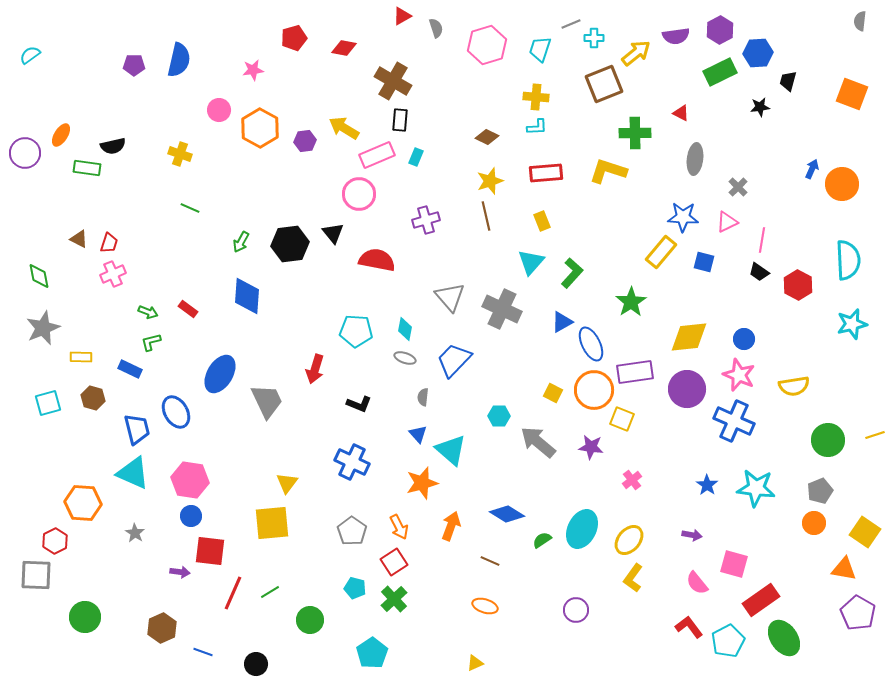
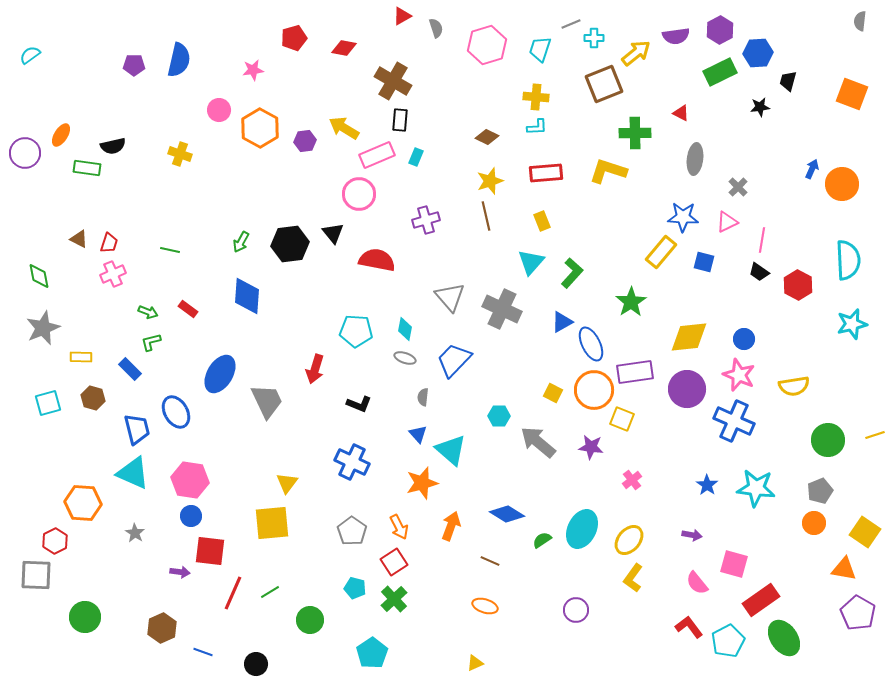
green line at (190, 208): moved 20 px left, 42 px down; rotated 12 degrees counterclockwise
blue rectangle at (130, 369): rotated 20 degrees clockwise
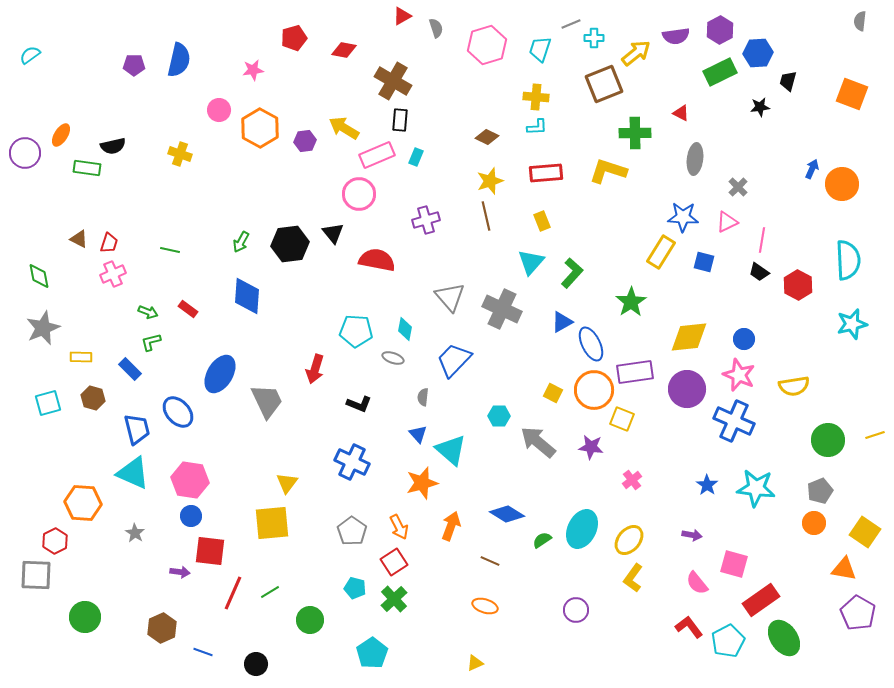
red diamond at (344, 48): moved 2 px down
yellow rectangle at (661, 252): rotated 8 degrees counterclockwise
gray ellipse at (405, 358): moved 12 px left
blue ellipse at (176, 412): moved 2 px right; rotated 12 degrees counterclockwise
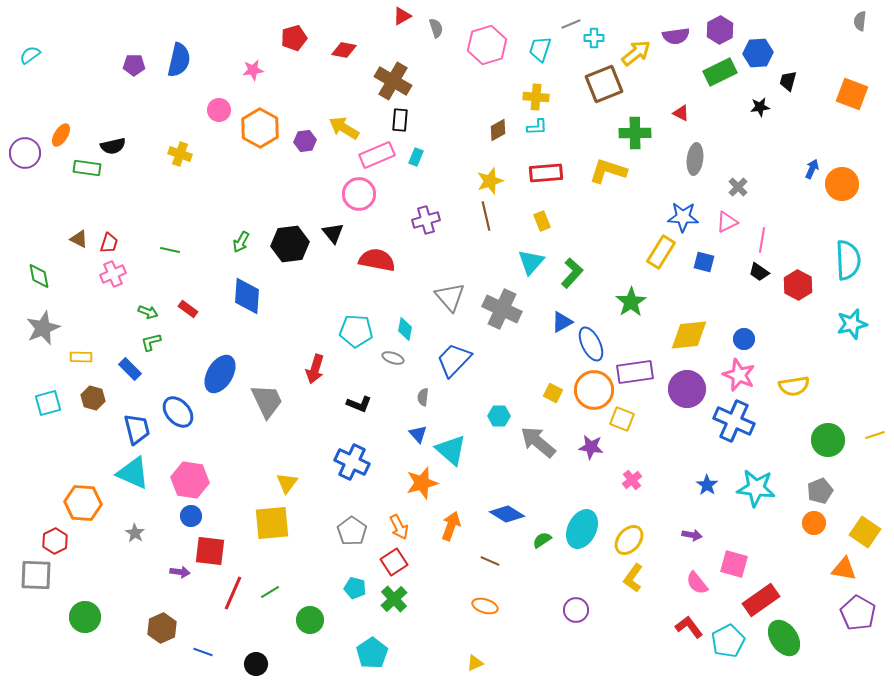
brown diamond at (487, 137): moved 11 px right, 7 px up; rotated 55 degrees counterclockwise
yellow diamond at (689, 337): moved 2 px up
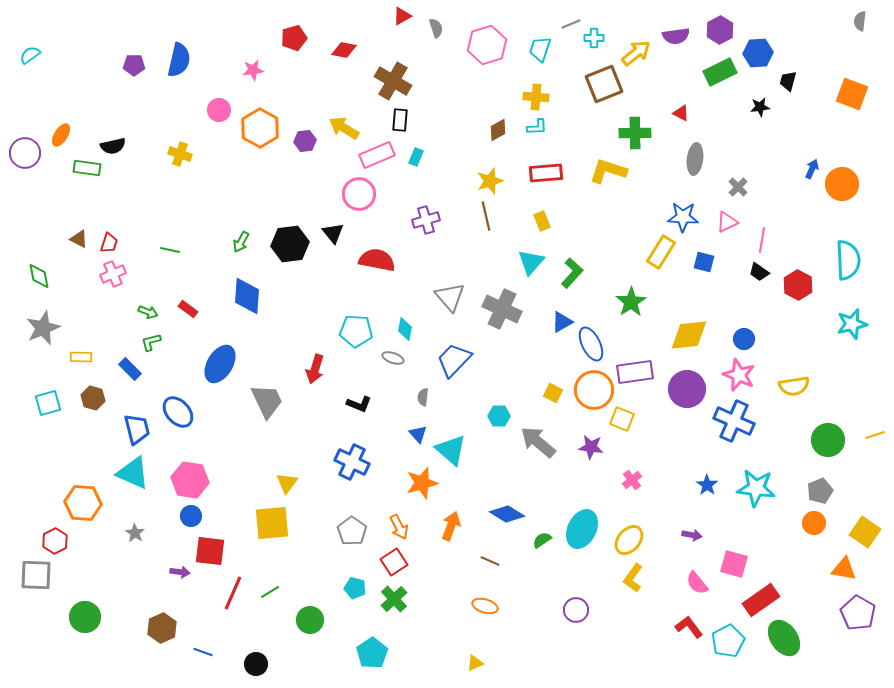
blue ellipse at (220, 374): moved 10 px up
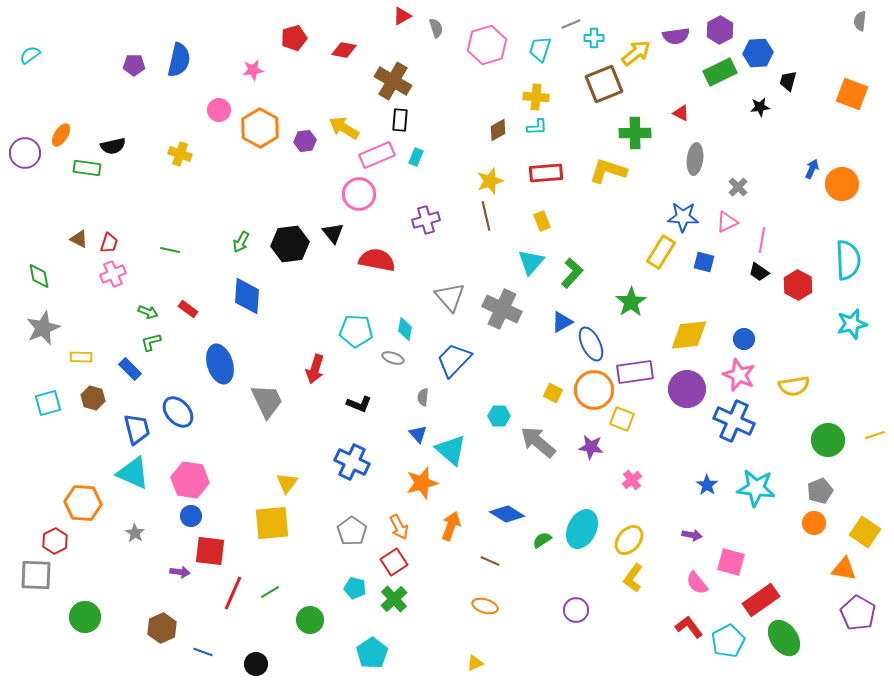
blue ellipse at (220, 364): rotated 48 degrees counterclockwise
pink square at (734, 564): moved 3 px left, 2 px up
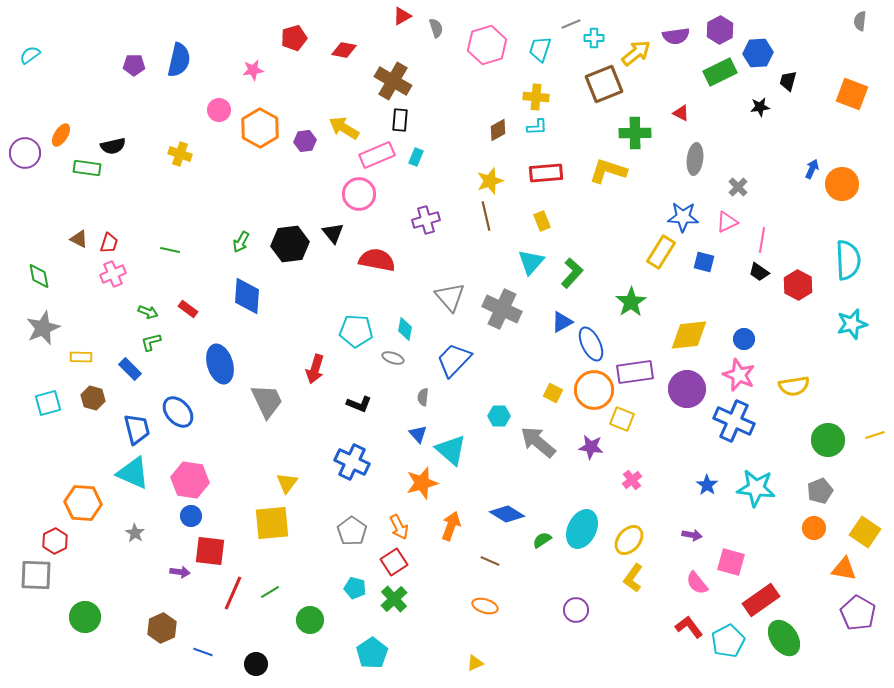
orange circle at (814, 523): moved 5 px down
